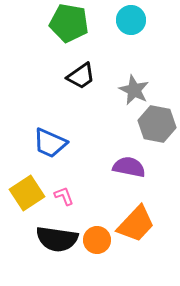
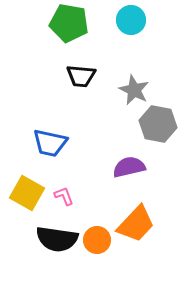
black trapezoid: rotated 40 degrees clockwise
gray hexagon: moved 1 px right
blue trapezoid: rotated 12 degrees counterclockwise
purple semicircle: rotated 24 degrees counterclockwise
yellow square: rotated 28 degrees counterclockwise
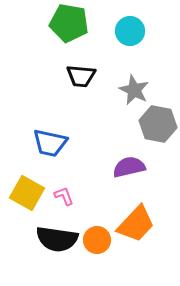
cyan circle: moved 1 px left, 11 px down
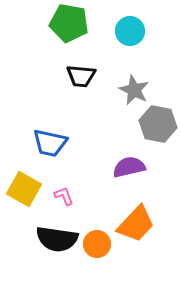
yellow square: moved 3 px left, 4 px up
orange circle: moved 4 px down
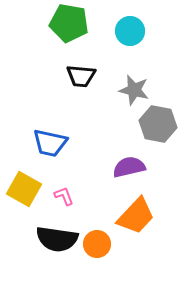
gray star: rotated 12 degrees counterclockwise
orange trapezoid: moved 8 px up
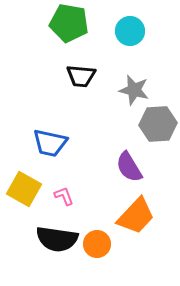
gray hexagon: rotated 15 degrees counterclockwise
purple semicircle: rotated 108 degrees counterclockwise
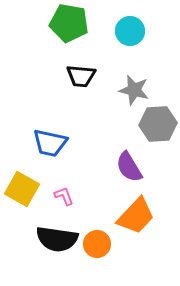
yellow square: moved 2 px left
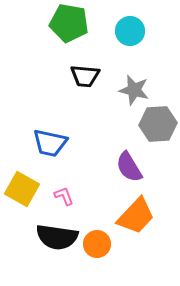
black trapezoid: moved 4 px right
black semicircle: moved 2 px up
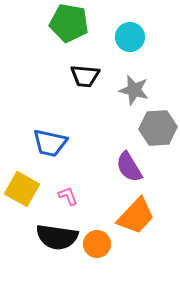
cyan circle: moved 6 px down
gray hexagon: moved 4 px down
pink L-shape: moved 4 px right
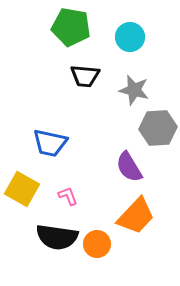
green pentagon: moved 2 px right, 4 px down
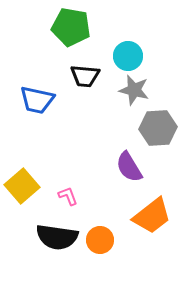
cyan circle: moved 2 px left, 19 px down
blue trapezoid: moved 13 px left, 43 px up
yellow square: moved 3 px up; rotated 20 degrees clockwise
orange trapezoid: moved 16 px right; rotated 9 degrees clockwise
orange circle: moved 3 px right, 4 px up
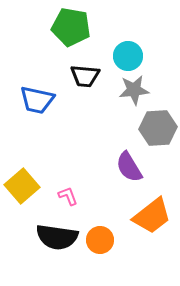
gray star: rotated 20 degrees counterclockwise
